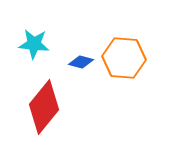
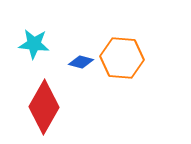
orange hexagon: moved 2 px left
red diamond: rotated 10 degrees counterclockwise
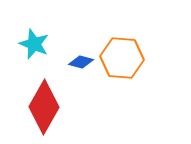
cyan star: rotated 16 degrees clockwise
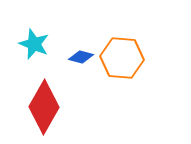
blue diamond: moved 5 px up
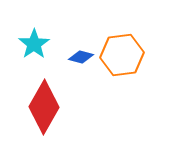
cyan star: rotated 16 degrees clockwise
orange hexagon: moved 3 px up; rotated 12 degrees counterclockwise
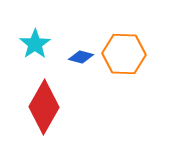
cyan star: moved 1 px right
orange hexagon: moved 2 px right, 1 px up; rotated 9 degrees clockwise
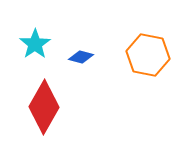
orange hexagon: moved 24 px right, 1 px down; rotated 9 degrees clockwise
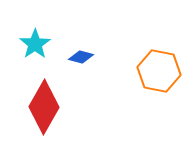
orange hexagon: moved 11 px right, 16 px down
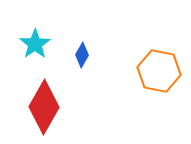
blue diamond: moved 1 px right, 2 px up; rotated 75 degrees counterclockwise
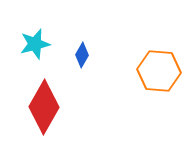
cyan star: rotated 20 degrees clockwise
orange hexagon: rotated 6 degrees counterclockwise
